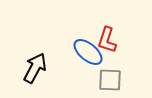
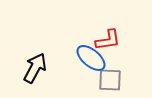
red L-shape: moved 1 px right; rotated 116 degrees counterclockwise
blue ellipse: moved 3 px right, 6 px down
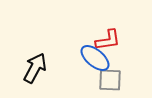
blue ellipse: moved 4 px right
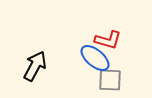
red L-shape: rotated 24 degrees clockwise
black arrow: moved 2 px up
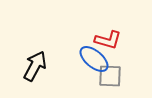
blue ellipse: moved 1 px left, 1 px down
gray square: moved 4 px up
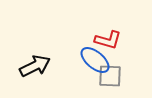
blue ellipse: moved 1 px right, 1 px down
black arrow: rotated 36 degrees clockwise
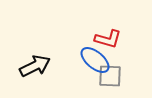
red L-shape: moved 1 px up
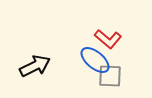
red L-shape: rotated 24 degrees clockwise
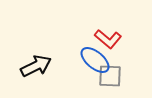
black arrow: moved 1 px right
